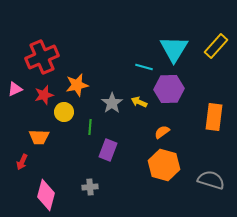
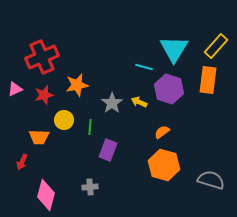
purple hexagon: rotated 20 degrees clockwise
yellow circle: moved 8 px down
orange rectangle: moved 6 px left, 37 px up
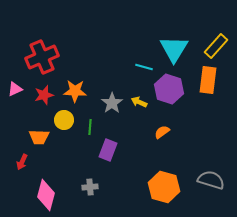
orange star: moved 2 px left, 6 px down; rotated 15 degrees clockwise
orange hexagon: moved 22 px down
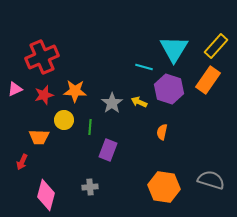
orange rectangle: rotated 28 degrees clockwise
orange semicircle: rotated 42 degrees counterclockwise
orange hexagon: rotated 8 degrees counterclockwise
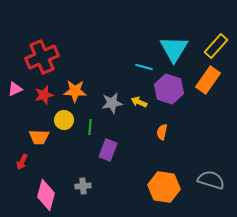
gray star: rotated 25 degrees clockwise
gray cross: moved 7 px left, 1 px up
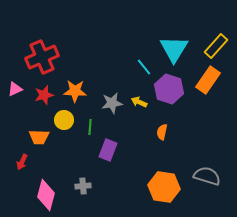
cyan line: rotated 36 degrees clockwise
gray semicircle: moved 4 px left, 4 px up
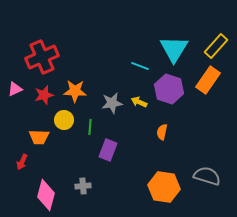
cyan line: moved 4 px left, 1 px up; rotated 30 degrees counterclockwise
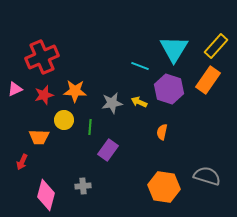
purple rectangle: rotated 15 degrees clockwise
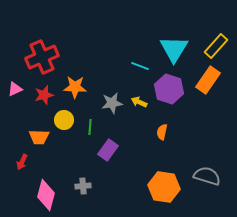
orange star: moved 4 px up
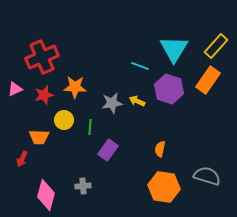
yellow arrow: moved 2 px left, 1 px up
orange semicircle: moved 2 px left, 17 px down
red arrow: moved 3 px up
